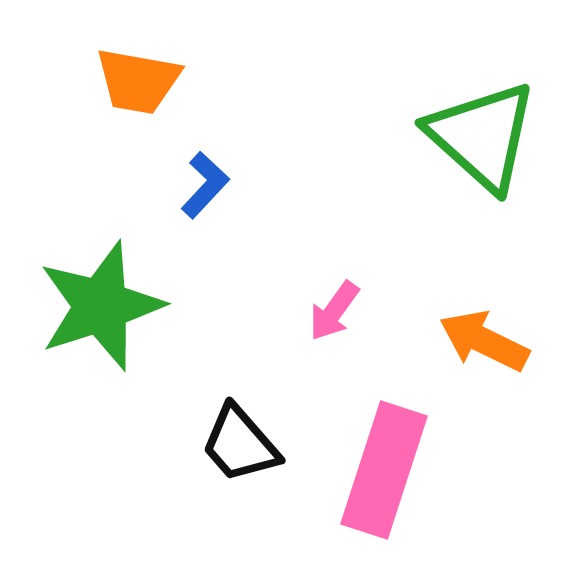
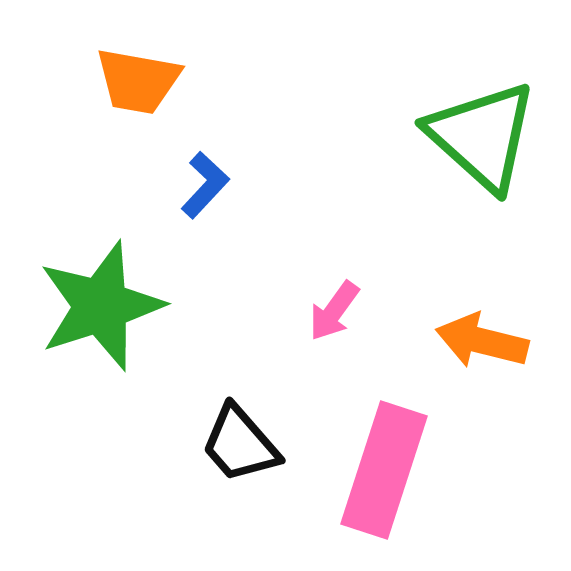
orange arrow: moved 2 px left; rotated 12 degrees counterclockwise
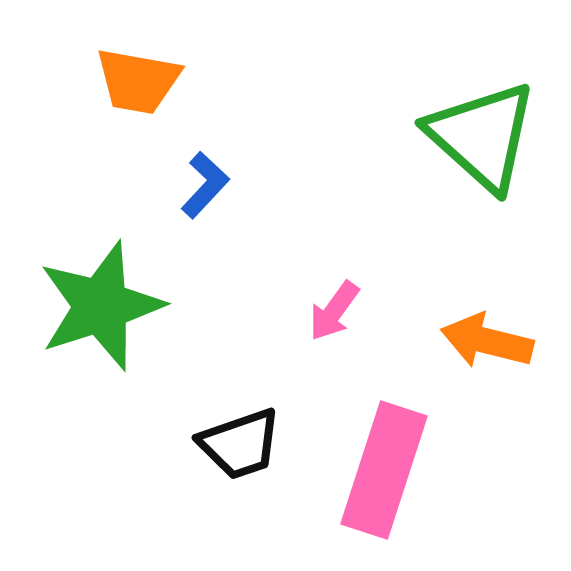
orange arrow: moved 5 px right
black trapezoid: rotated 68 degrees counterclockwise
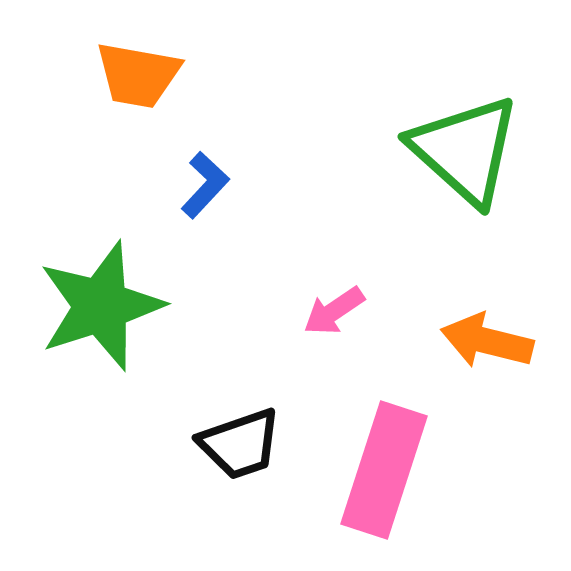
orange trapezoid: moved 6 px up
green triangle: moved 17 px left, 14 px down
pink arrow: rotated 20 degrees clockwise
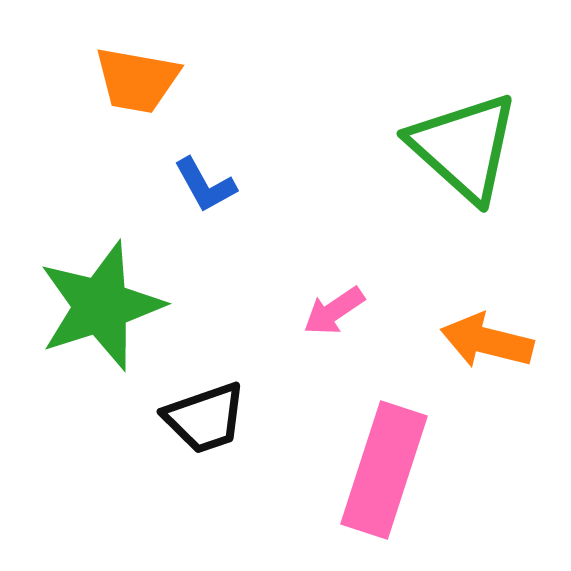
orange trapezoid: moved 1 px left, 5 px down
green triangle: moved 1 px left, 3 px up
blue L-shape: rotated 108 degrees clockwise
black trapezoid: moved 35 px left, 26 px up
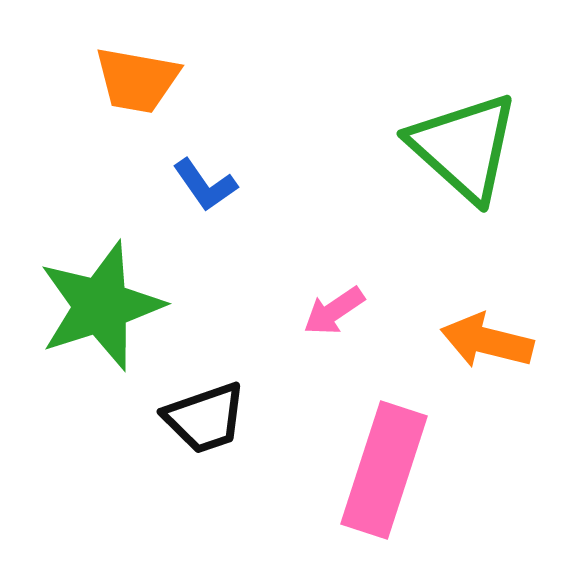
blue L-shape: rotated 6 degrees counterclockwise
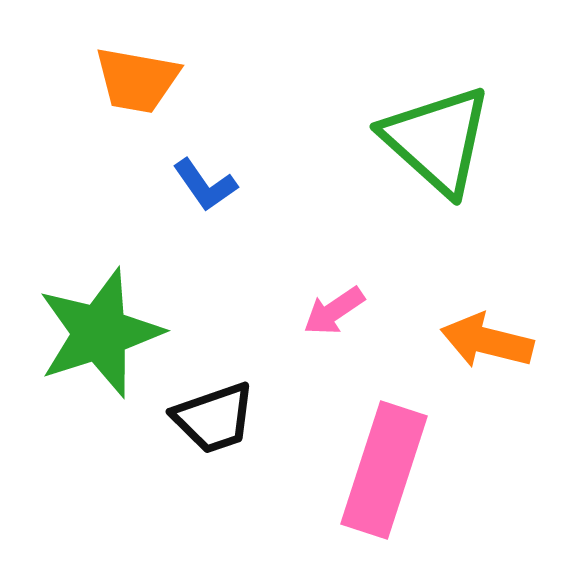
green triangle: moved 27 px left, 7 px up
green star: moved 1 px left, 27 px down
black trapezoid: moved 9 px right
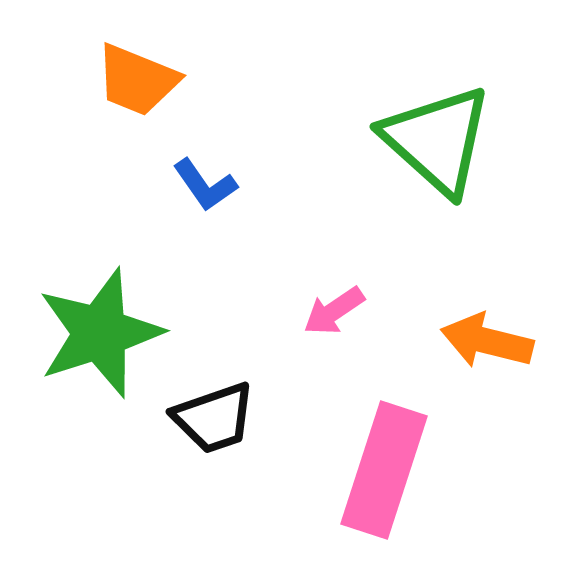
orange trapezoid: rotated 12 degrees clockwise
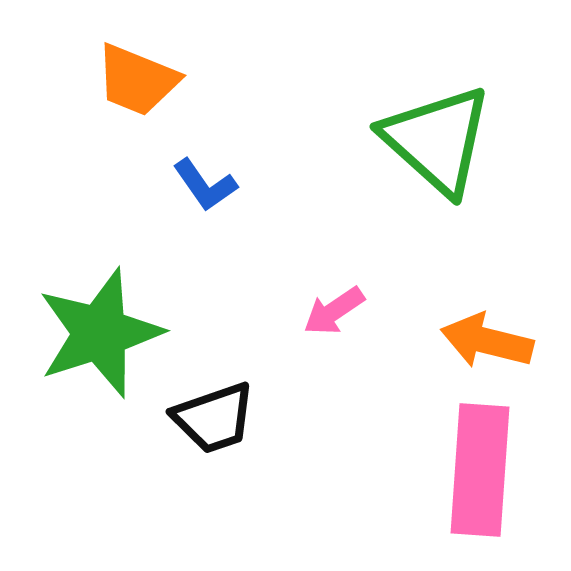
pink rectangle: moved 96 px right; rotated 14 degrees counterclockwise
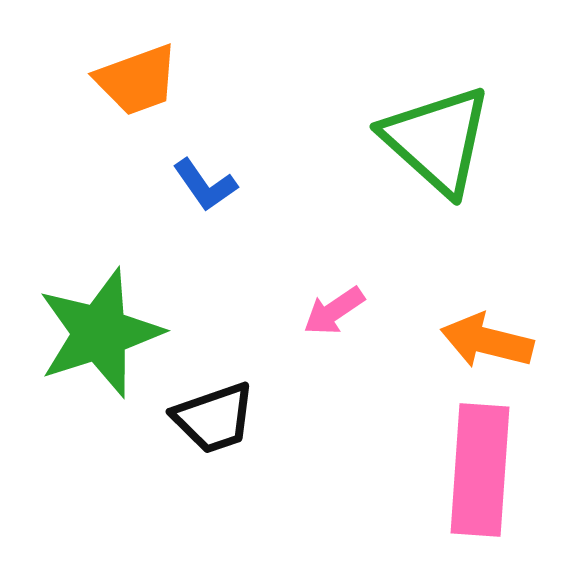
orange trapezoid: rotated 42 degrees counterclockwise
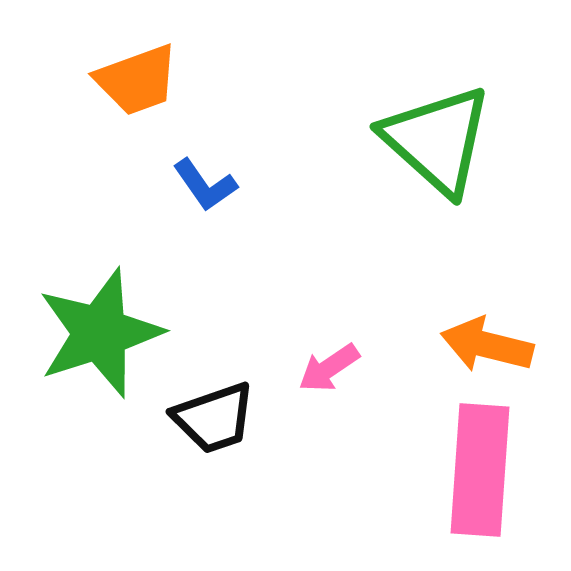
pink arrow: moved 5 px left, 57 px down
orange arrow: moved 4 px down
